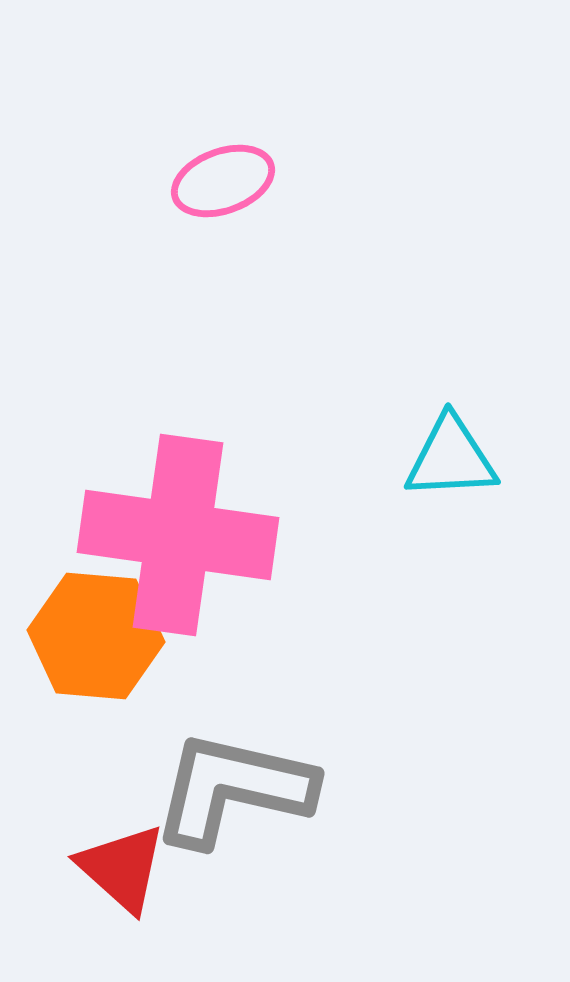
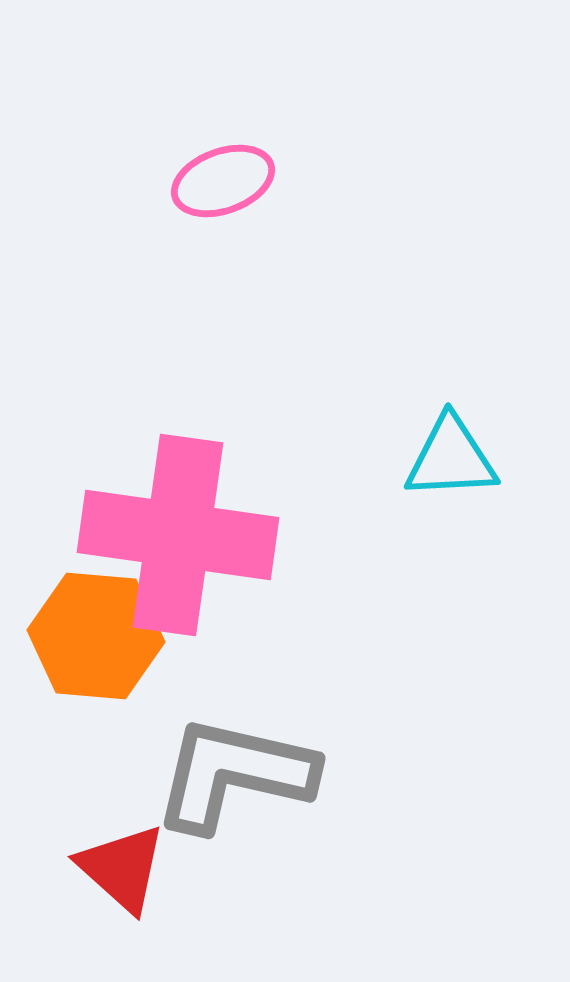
gray L-shape: moved 1 px right, 15 px up
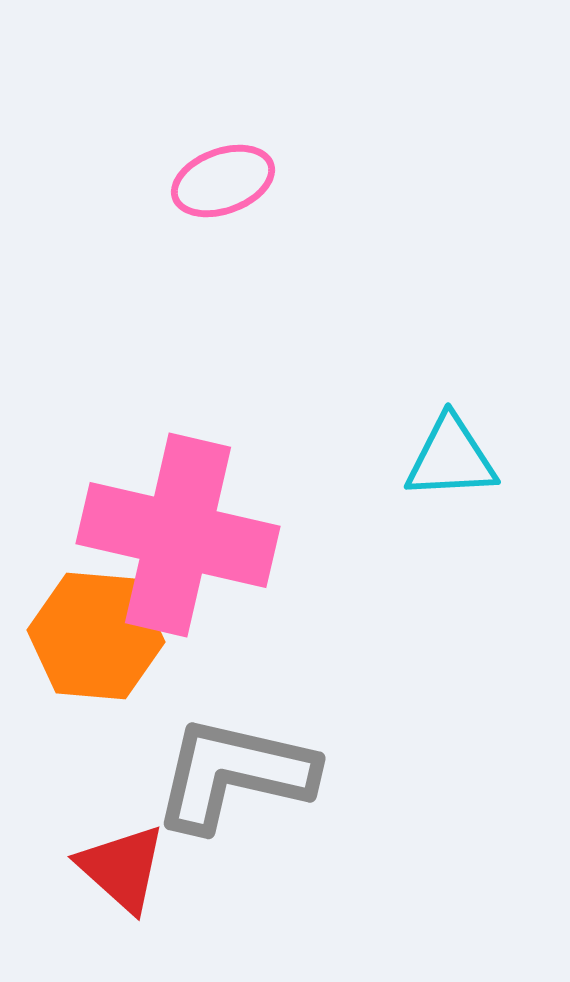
pink cross: rotated 5 degrees clockwise
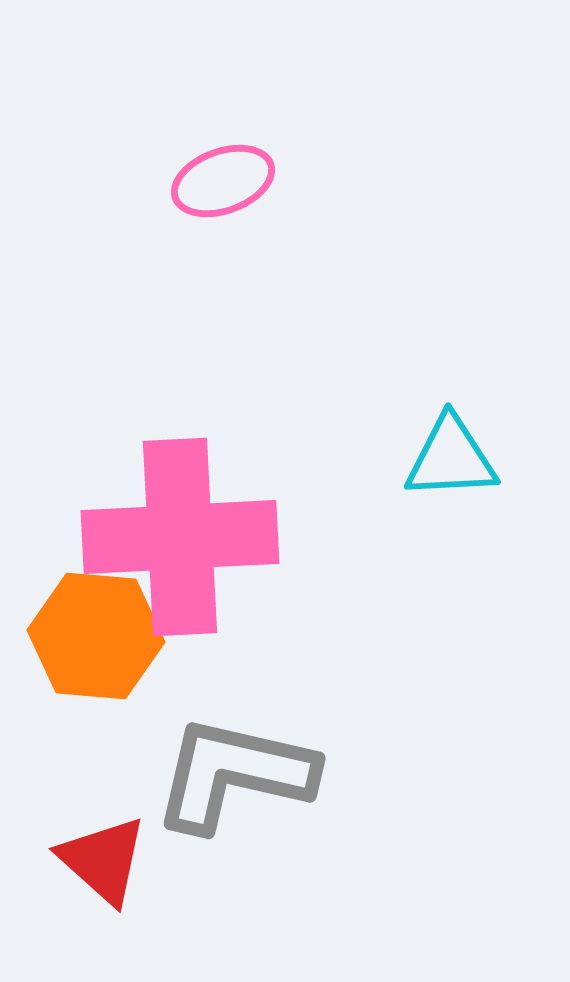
pink cross: moved 2 px right, 2 px down; rotated 16 degrees counterclockwise
red triangle: moved 19 px left, 8 px up
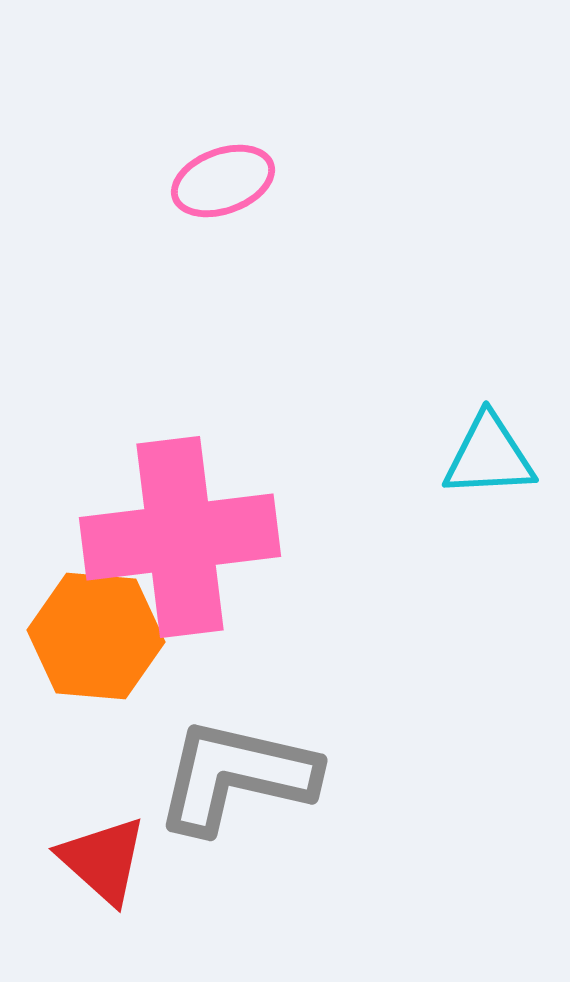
cyan triangle: moved 38 px right, 2 px up
pink cross: rotated 4 degrees counterclockwise
gray L-shape: moved 2 px right, 2 px down
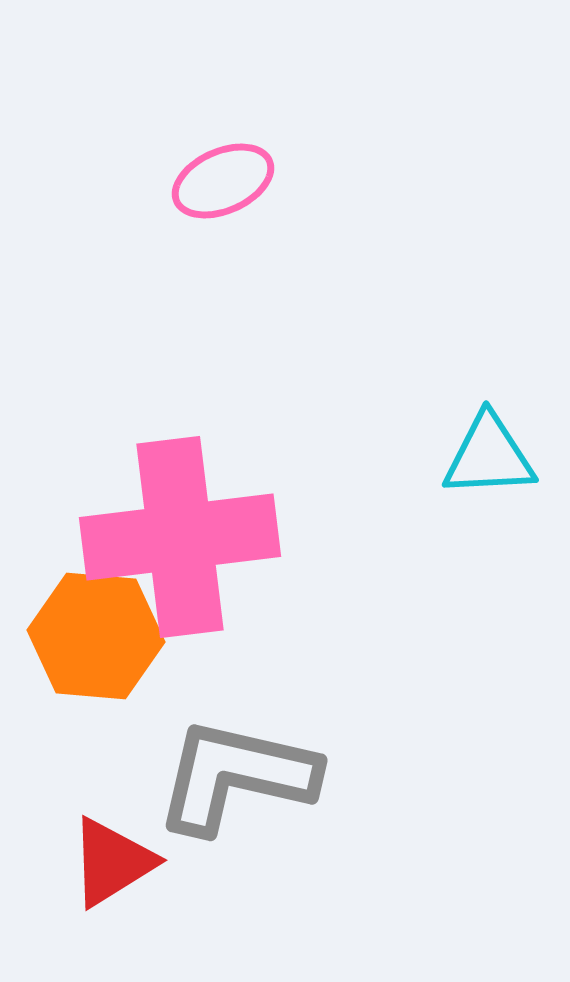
pink ellipse: rotated 4 degrees counterclockwise
red triangle: moved 9 px right, 2 px down; rotated 46 degrees clockwise
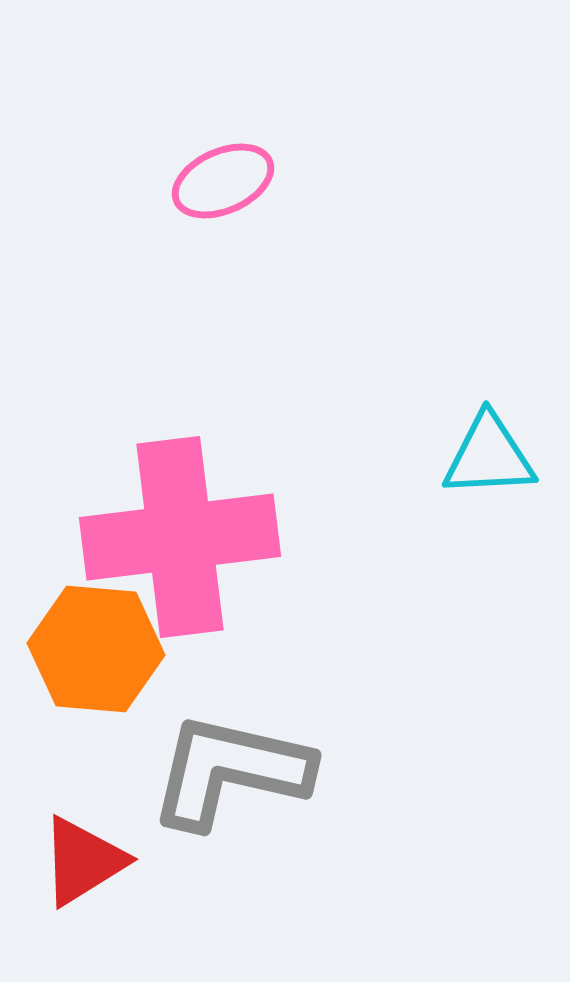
orange hexagon: moved 13 px down
gray L-shape: moved 6 px left, 5 px up
red triangle: moved 29 px left, 1 px up
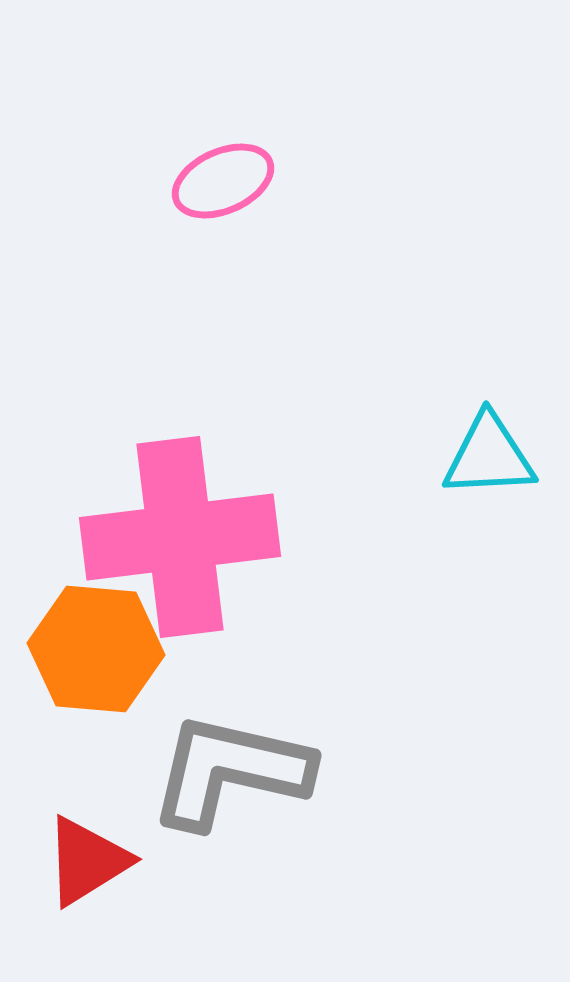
red triangle: moved 4 px right
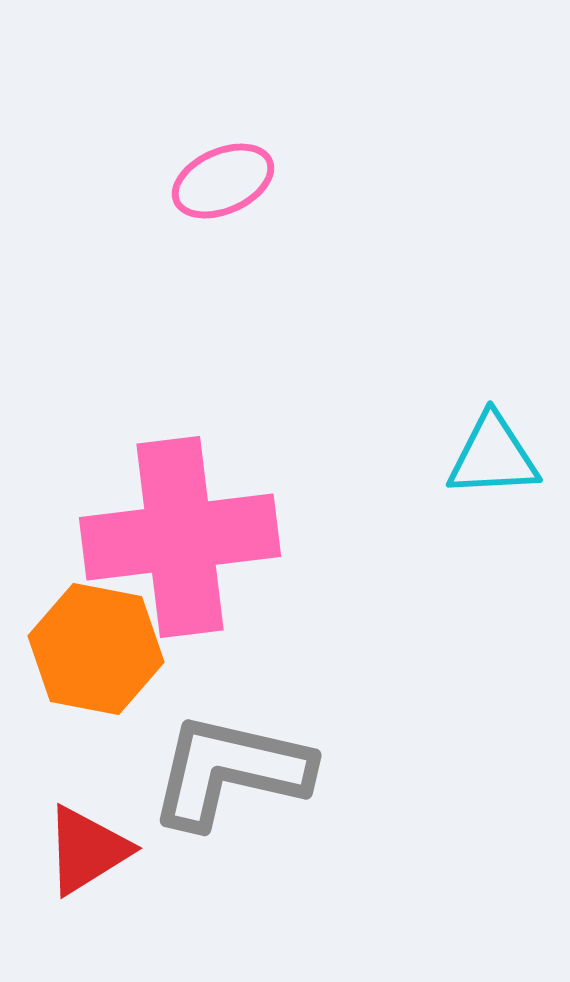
cyan triangle: moved 4 px right
orange hexagon: rotated 6 degrees clockwise
red triangle: moved 11 px up
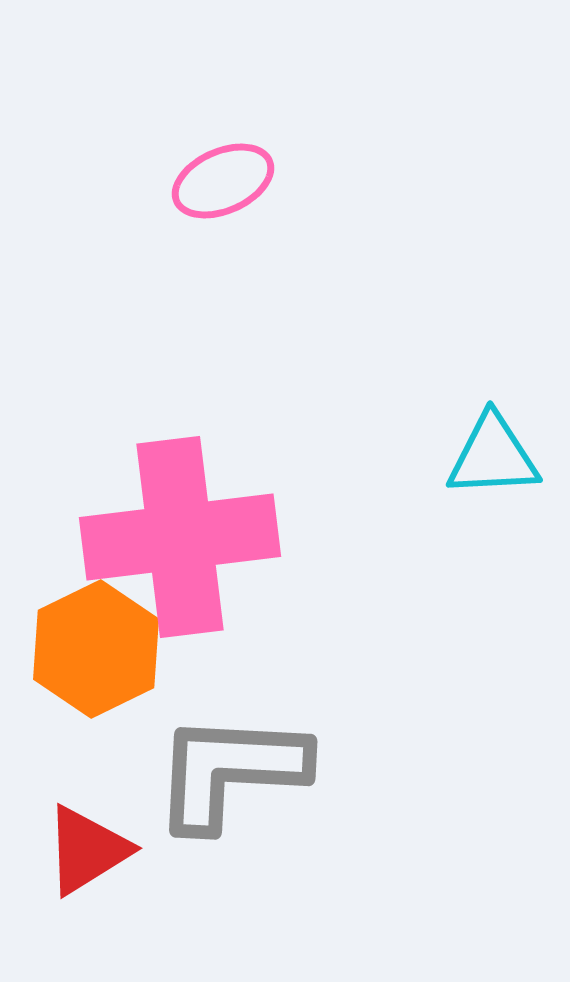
orange hexagon: rotated 23 degrees clockwise
gray L-shape: rotated 10 degrees counterclockwise
